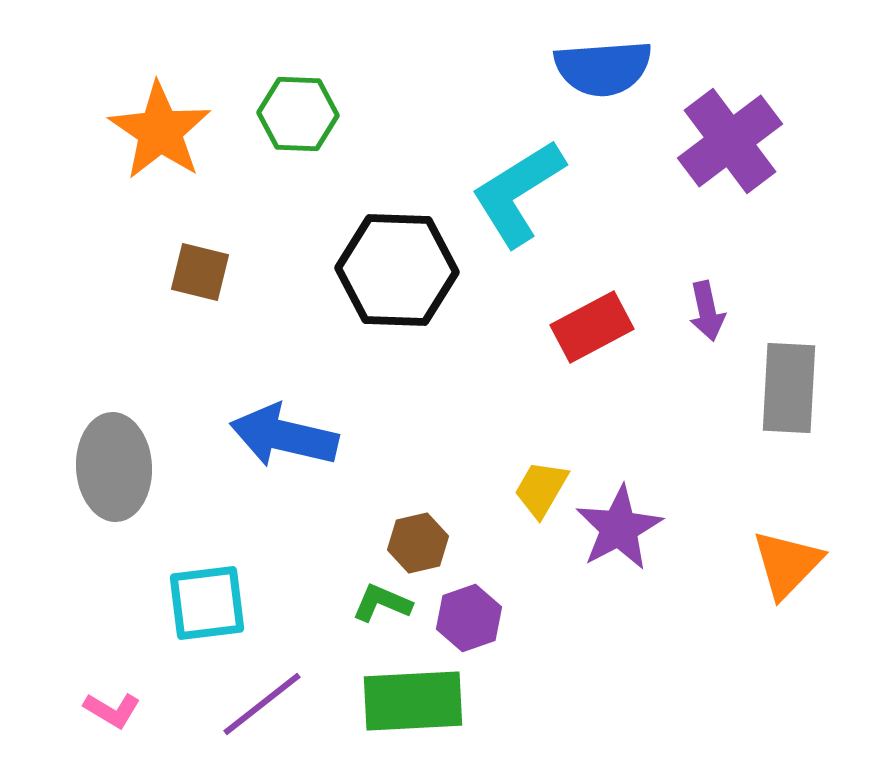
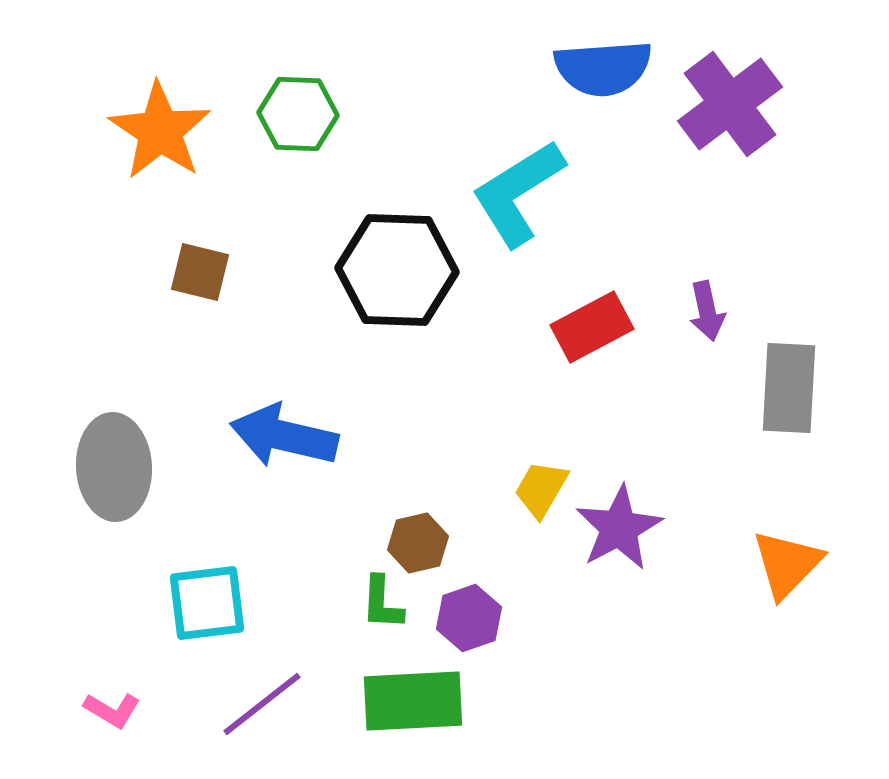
purple cross: moved 37 px up
green L-shape: rotated 110 degrees counterclockwise
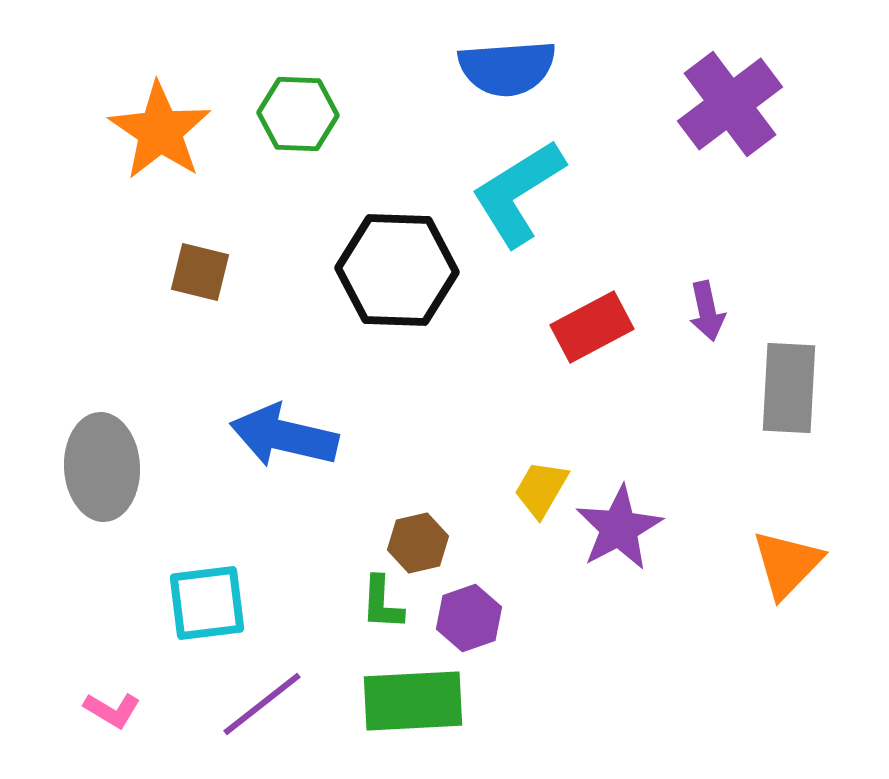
blue semicircle: moved 96 px left
gray ellipse: moved 12 px left
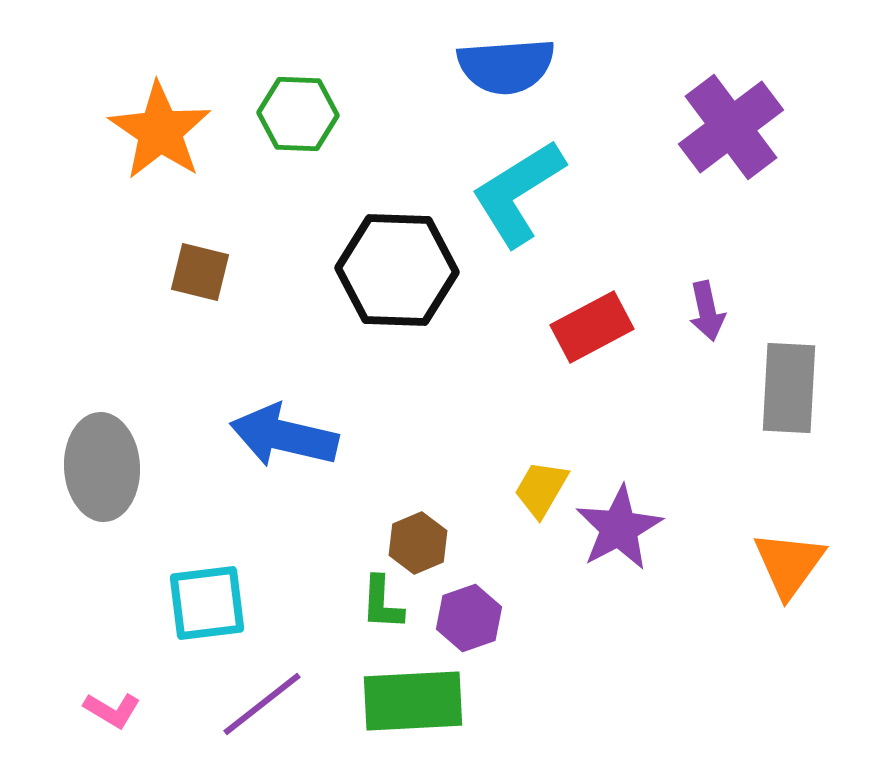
blue semicircle: moved 1 px left, 2 px up
purple cross: moved 1 px right, 23 px down
brown hexagon: rotated 10 degrees counterclockwise
orange triangle: moved 2 px right; rotated 8 degrees counterclockwise
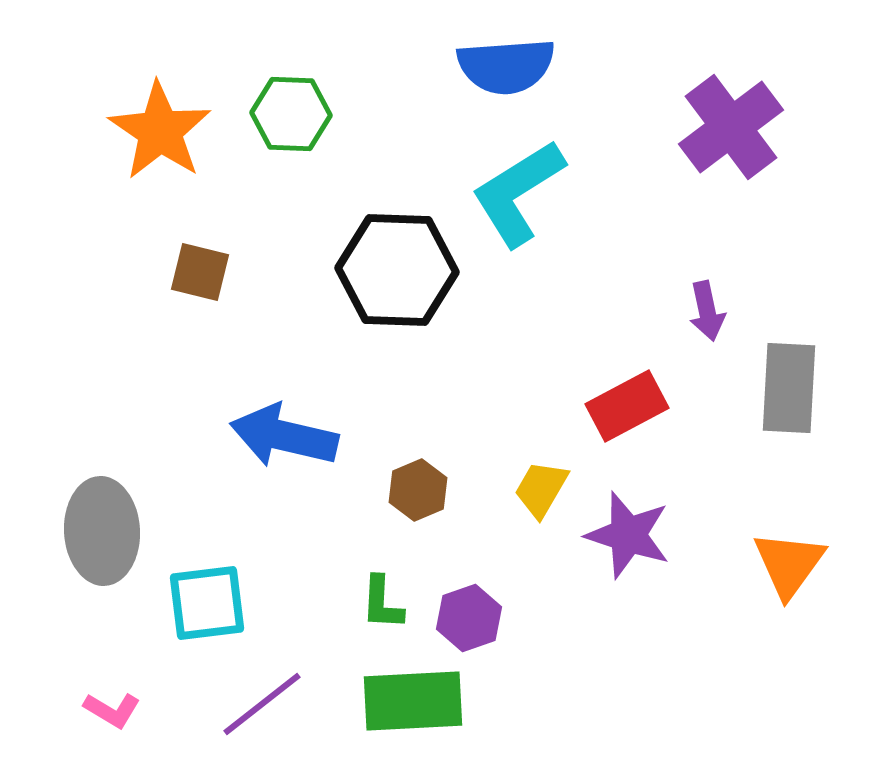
green hexagon: moved 7 px left
red rectangle: moved 35 px right, 79 px down
gray ellipse: moved 64 px down
purple star: moved 9 px right, 7 px down; rotated 26 degrees counterclockwise
brown hexagon: moved 53 px up
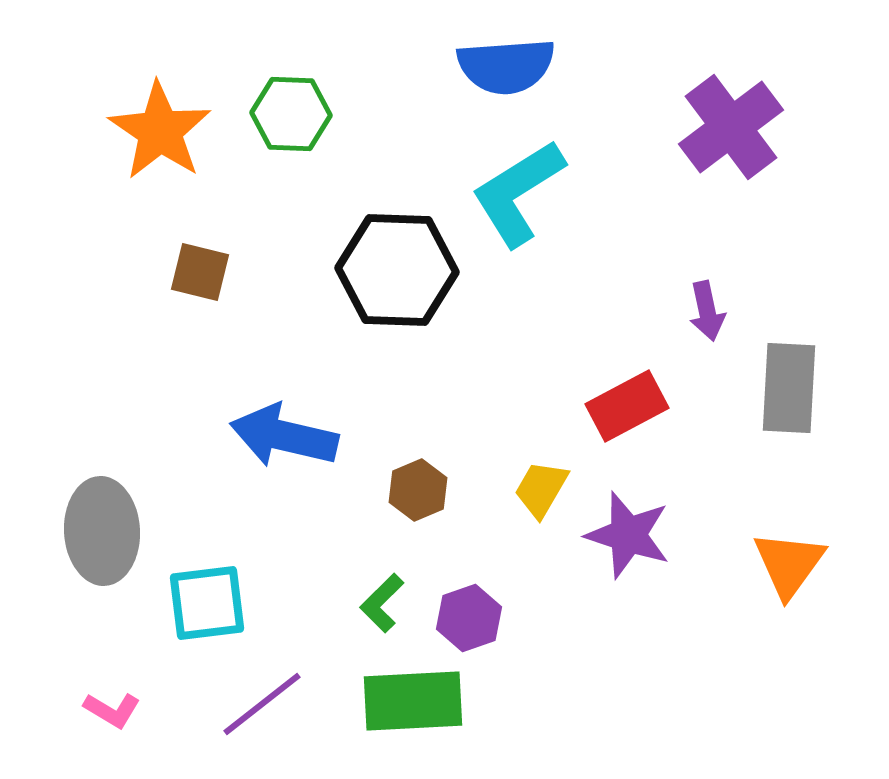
green L-shape: rotated 42 degrees clockwise
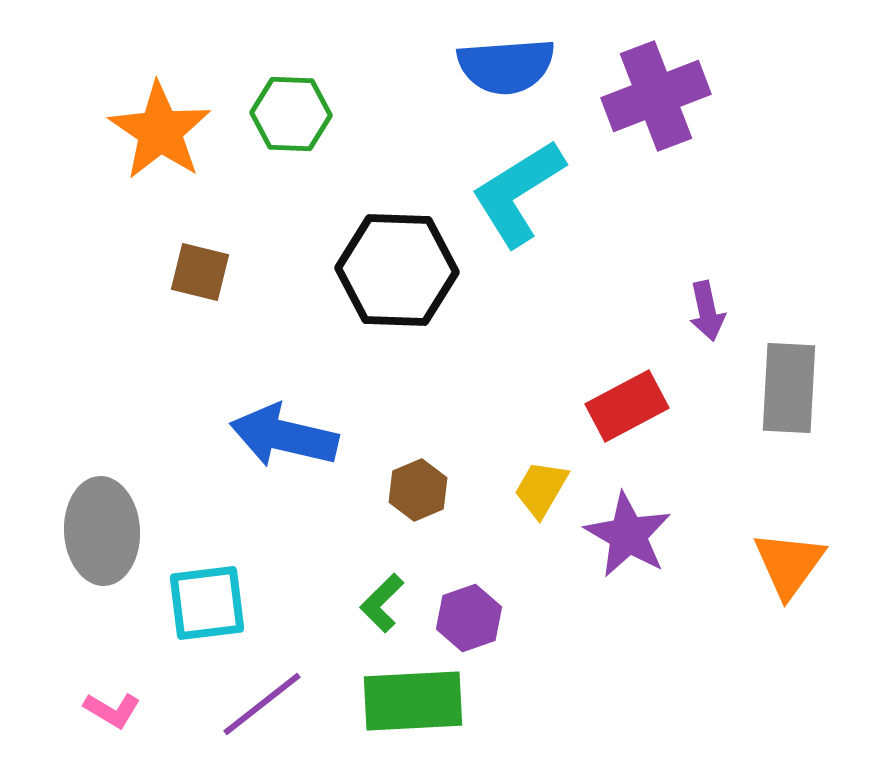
purple cross: moved 75 px left, 31 px up; rotated 16 degrees clockwise
purple star: rotated 12 degrees clockwise
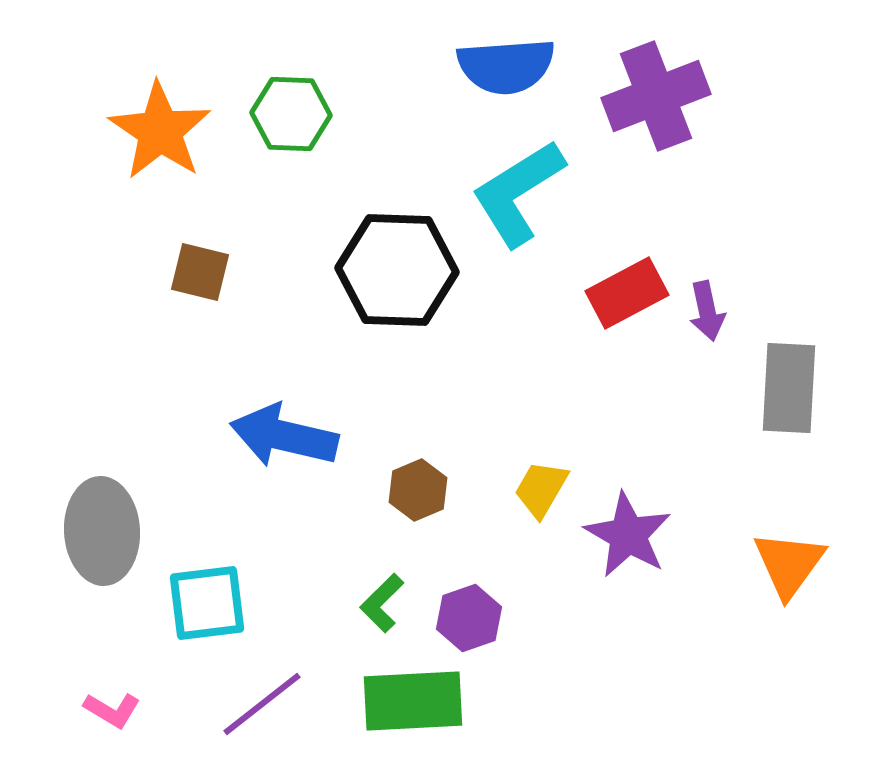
red rectangle: moved 113 px up
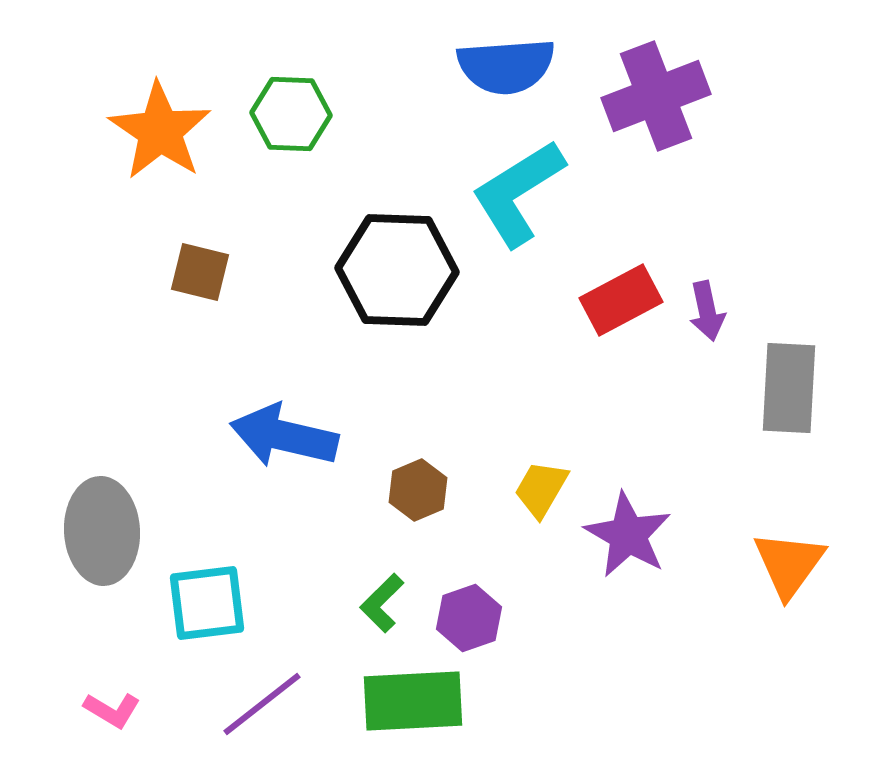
red rectangle: moved 6 px left, 7 px down
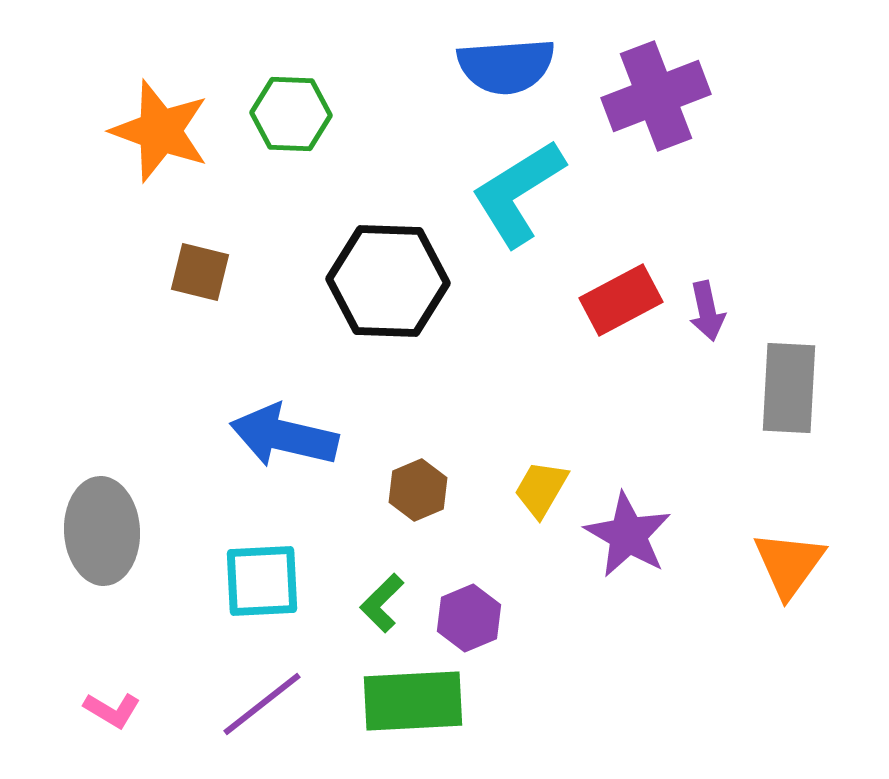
orange star: rotated 14 degrees counterclockwise
black hexagon: moved 9 px left, 11 px down
cyan square: moved 55 px right, 22 px up; rotated 4 degrees clockwise
purple hexagon: rotated 4 degrees counterclockwise
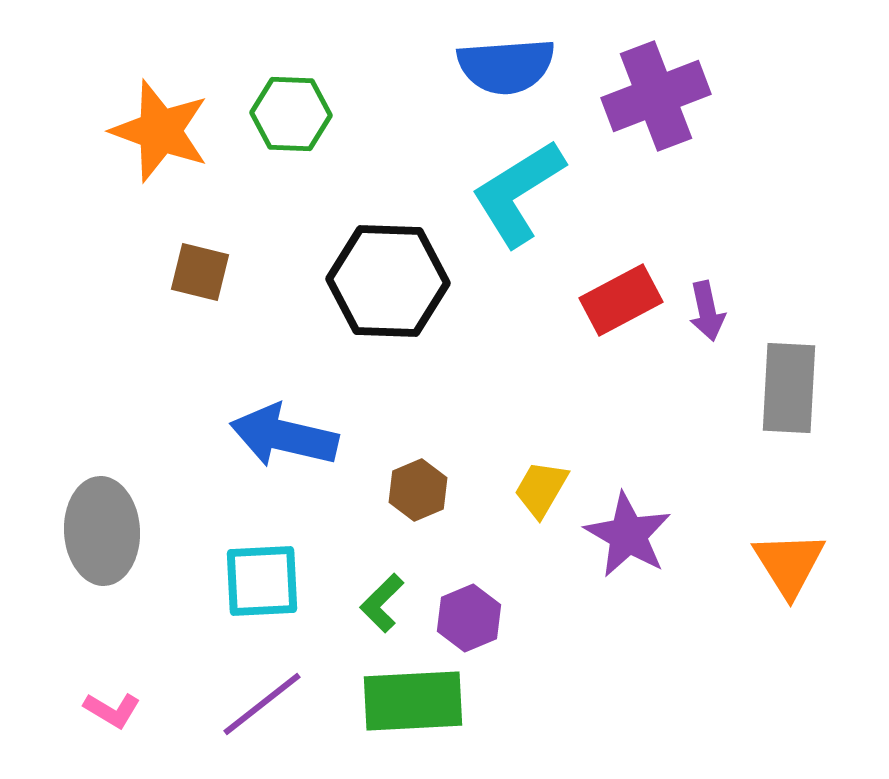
orange triangle: rotated 8 degrees counterclockwise
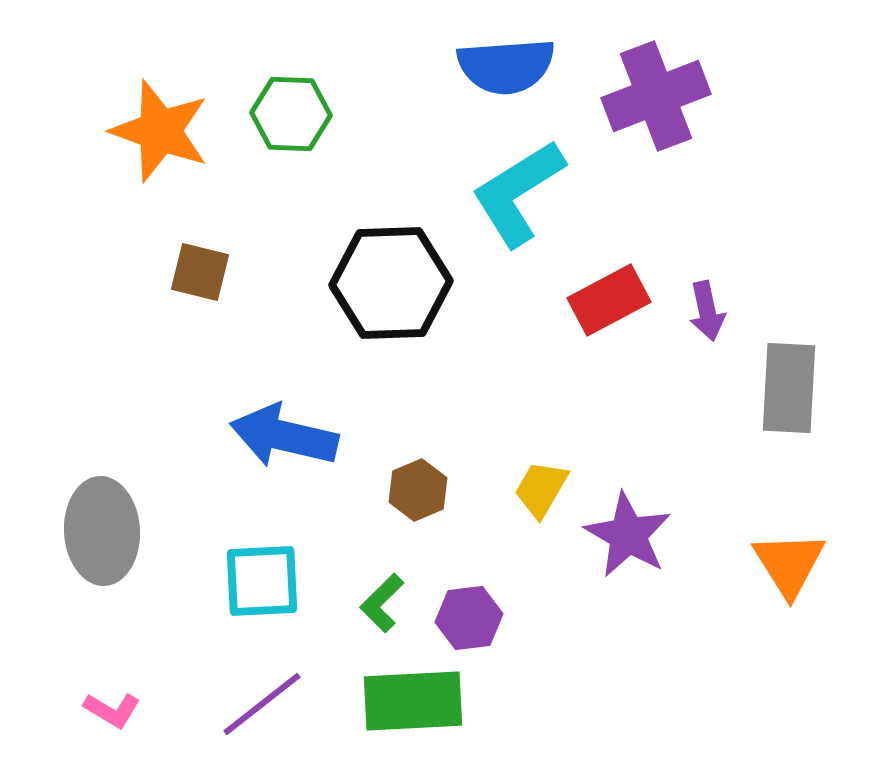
black hexagon: moved 3 px right, 2 px down; rotated 4 degrees counterclockwise
red rectangle: moved 12 px left
purple hexagon: rotated 16 degrees clockwise
